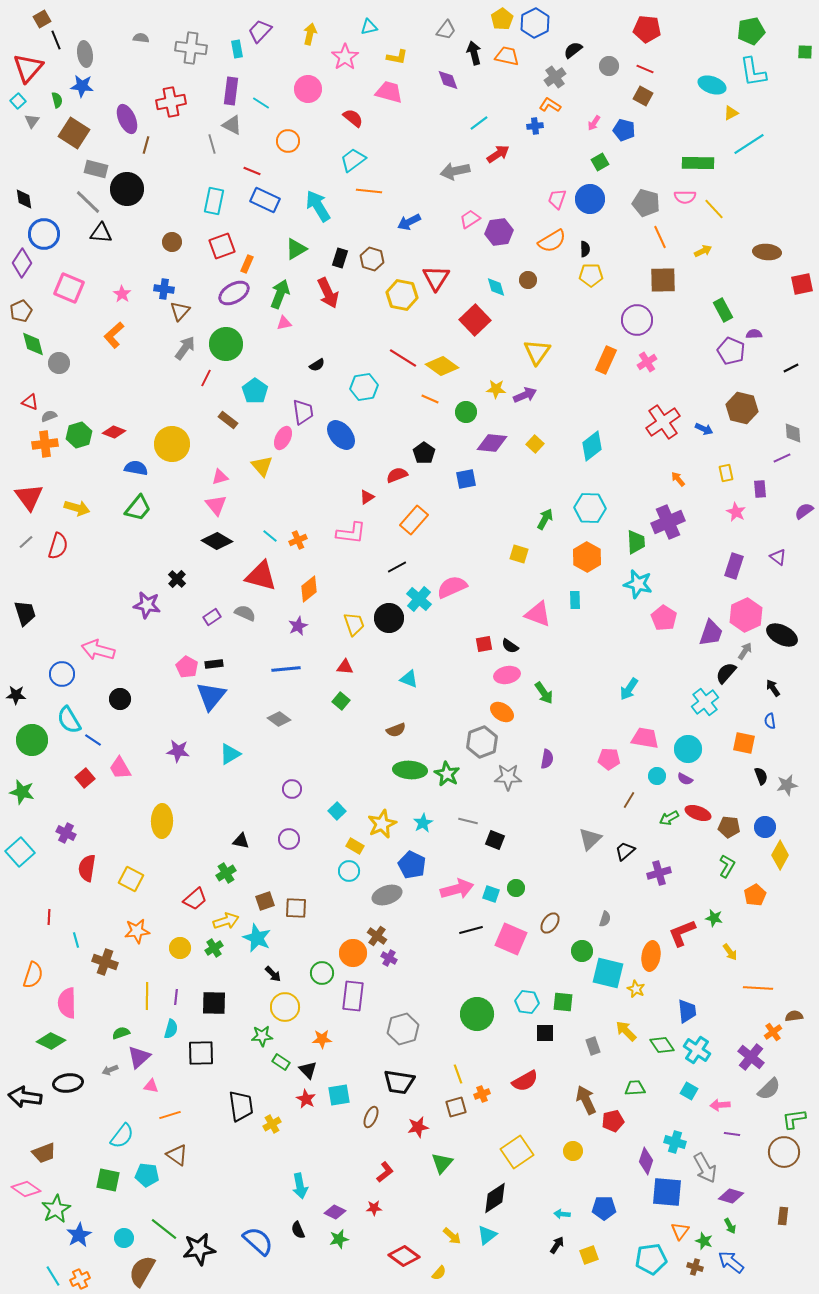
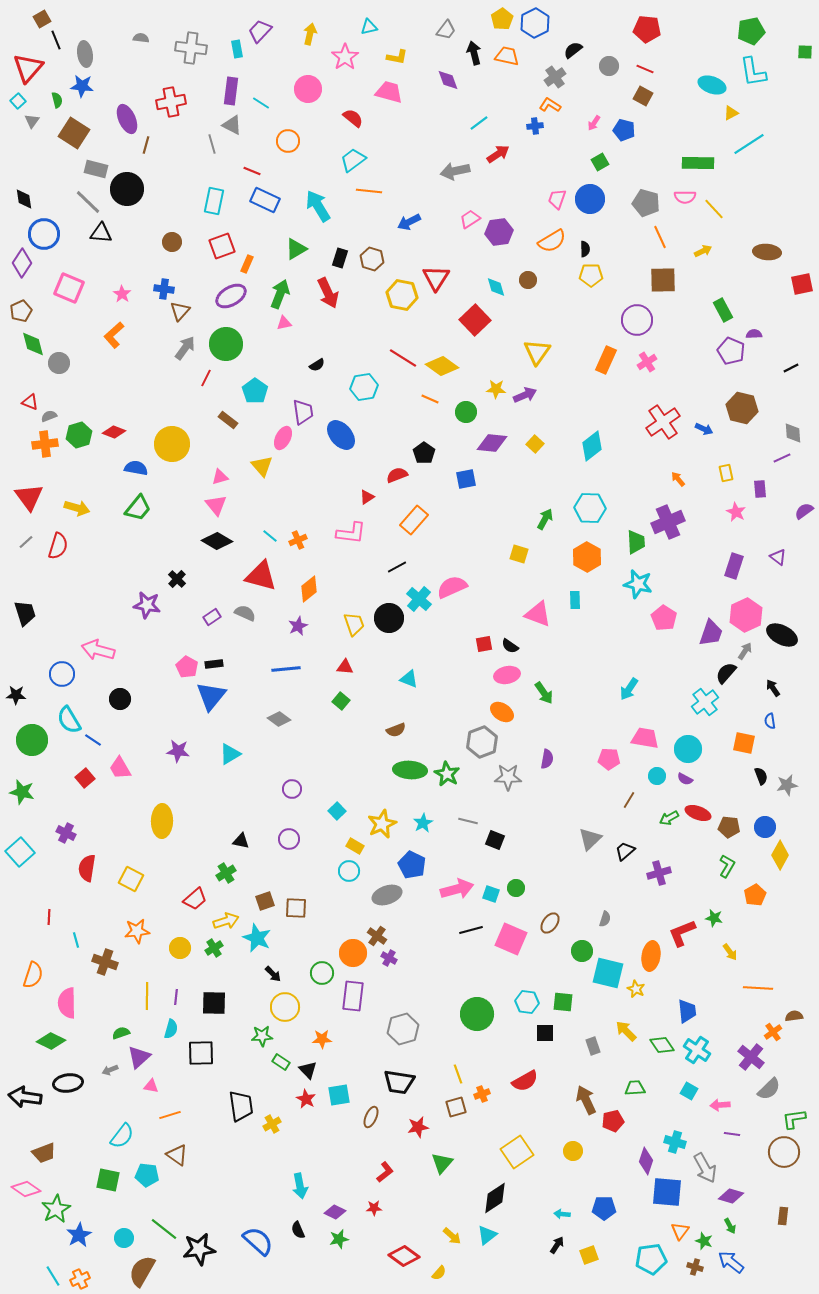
purple ellipse at (234, 293): moved 3 px left, 3 px down
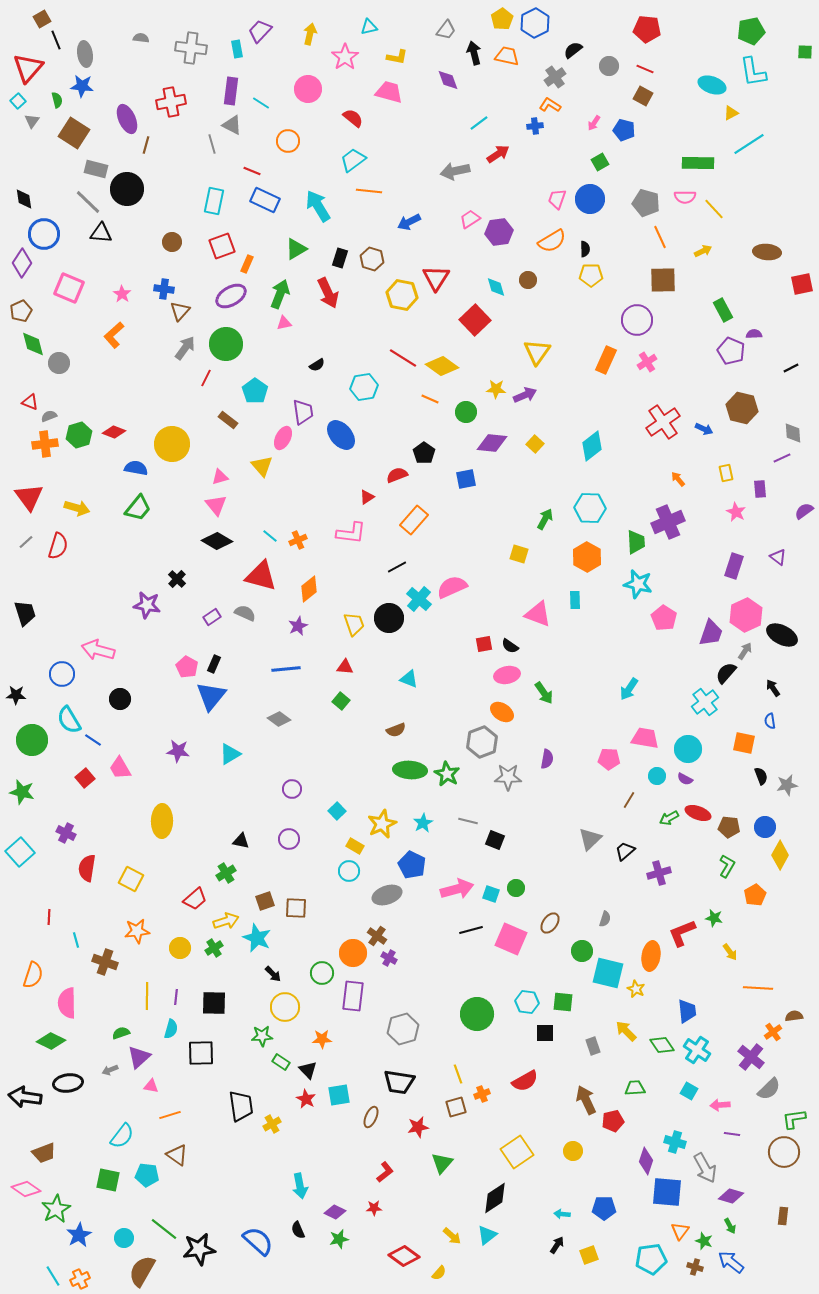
black rectangle at (214, 664): rotated 60 degrees counterclockwise
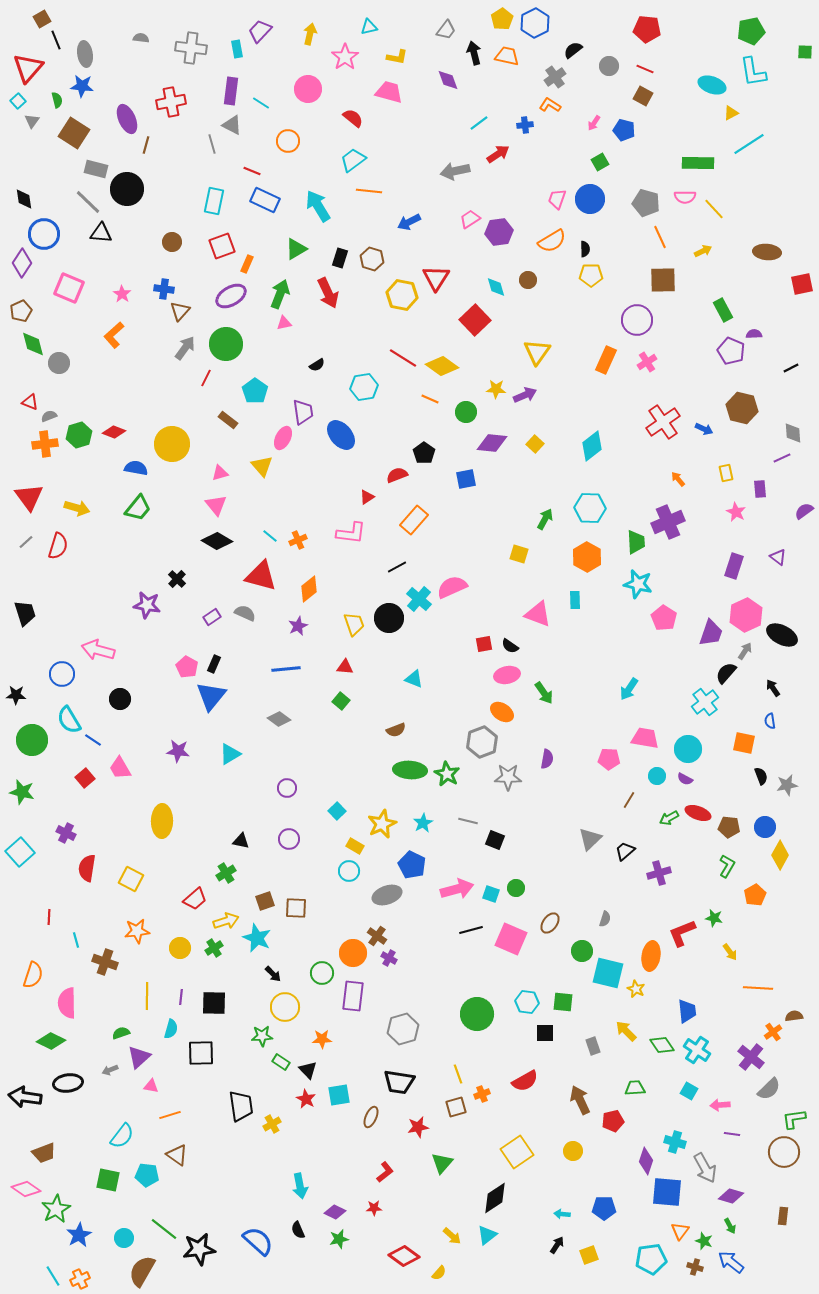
blue cross at (535, 126): moved 10 px left, 1 px up
pink triangle at (220, 477): moved 4 px up
cyan triangle at (409, 679): moved 5 px right
purple circle at (292, 789): moved 5 px left, 1 px up
purple line at (176, 997): moved 5 px right
brown arrow at (586, 1100): moved 6 px left
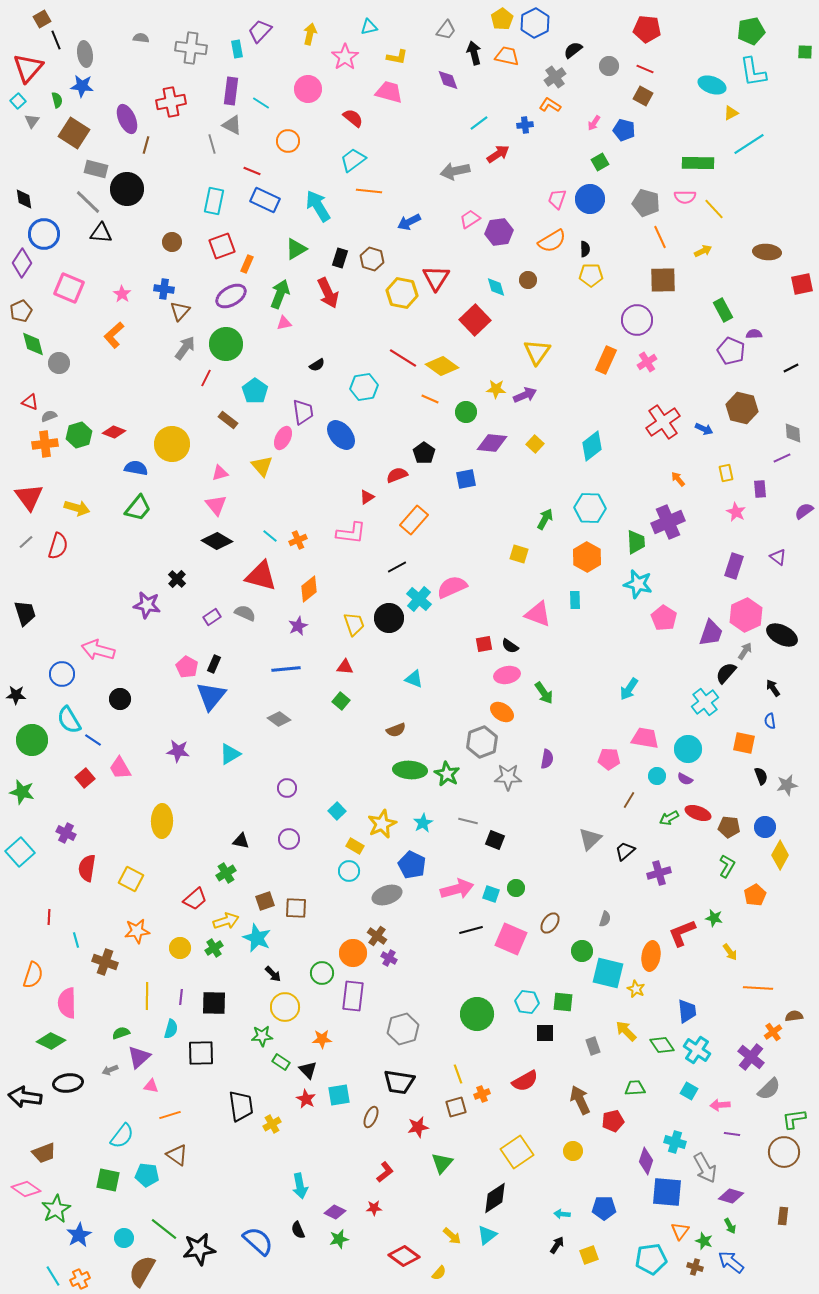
yellow hexagon at (402, 295): moved 2 px up
